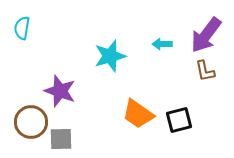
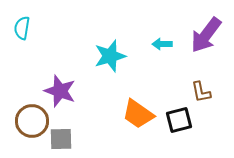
brown L-shape: moved 4 px left, 21 px down
brown circle: moved 1 px right, 1 px up
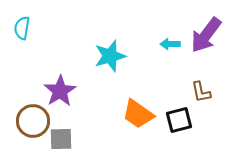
cyan arrow: moved 8 px right
purple star: rotated 20 degrees clockwise
brown circle: moved 1 px right
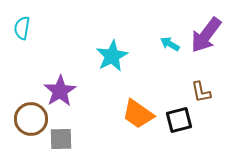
cyan arrow: rotated 30 degrees clockwise
cyan star: moved 2 px right; rotated 12 degrees counterclockwise
brown circle: moved 2 px left, 2 px up
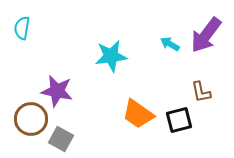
cyan star: moved 1 px left; rotated 20 degrees clockwise
purple star: moved 3 px left; rotated 28 degrees counterclockwise
gray square: rotated 30 degrees clockwise
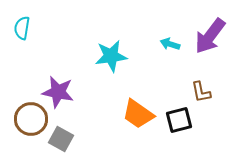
purple arrow: moved 4 px right, 1 px down
cyan arrow: rotated 12 degrees counterclockwise
purple star: moved 1 px right, 1 px down
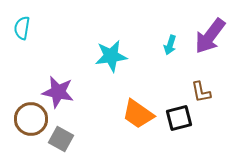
cyan arrow: moved 1 px down; rotated 90 degrees counterclockwise
black square: moved 2 px up
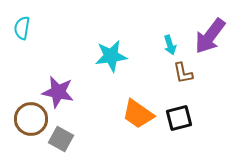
cyan arrow: rotated 36 degrees counterclockwise
brown L-shape: moved 18 px left, 19 px up
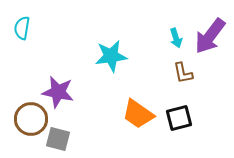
cyan arrow: moved 6 px right, 7 px up
gray square: moved 3 px left; rotated 15 degrees counterclockwise
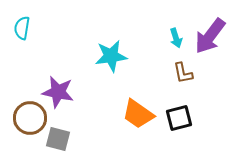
brown circle: moved 1 px left, 1 px up
